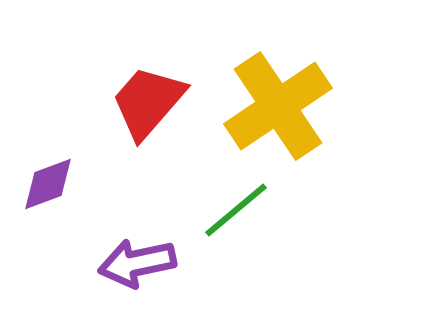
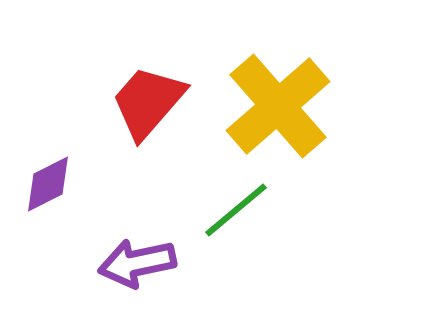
yellow cross: rotated 7 degrees counterclockwise
purple diamond: rotated 6 degrees counterclockwise
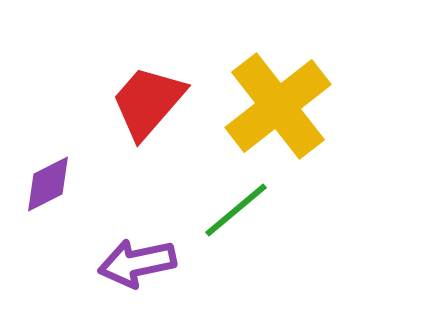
yellow cross: rotated 3 degrees clockwise
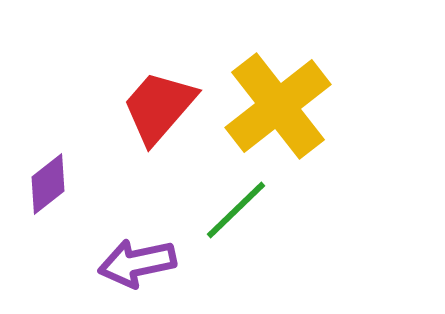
red trapezoid: moved 11 px right, 5 px down
purple diamond: rotated 12 degrees counterclockwise
green line: rotated 4 degrees counterclockwise
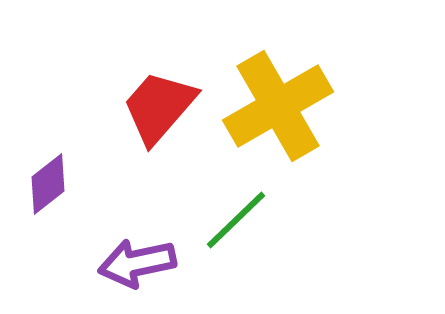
yellow cross: rotated 8 degrees clockwise
green line: moved 10 px down
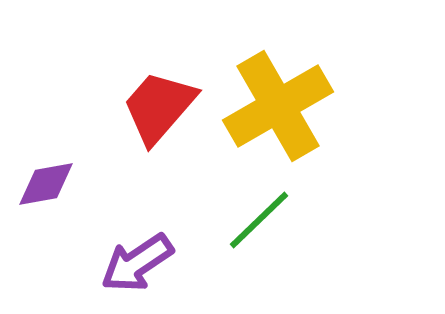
purple diamond: moved 2 px left; rotated 28 degrees clockwise
green line: moved 23 px right
purple arrow: rotated 22 degrees counterclockwise
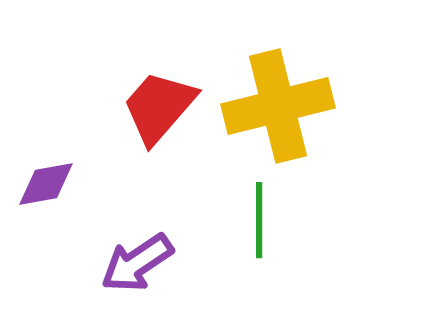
yellow cross: rotated 16 degrees clockwise
green line: rotated 46 degrees counterclockwise
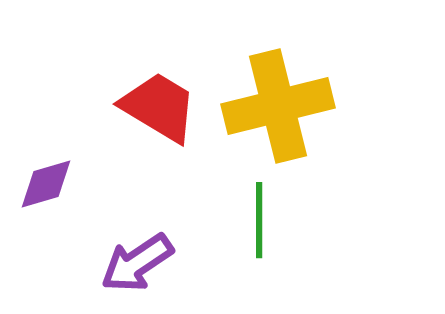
red trapezoid: rotated 80 degrees clockwise
purple diamond: rotated 6 degrees counterclockwise
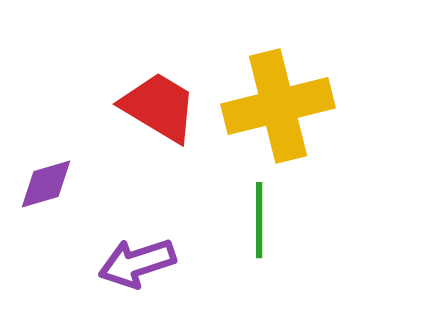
purple arrow: rotated 16 degrees clockwise
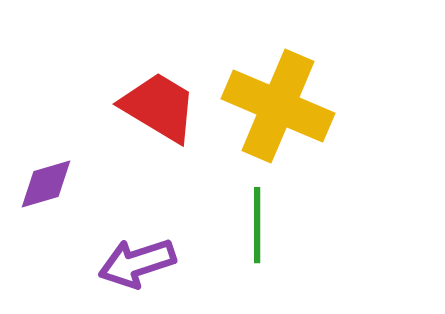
yellow cross: rotated 37 degrees clockwise
green line: moved 2 px left, 5 px down
